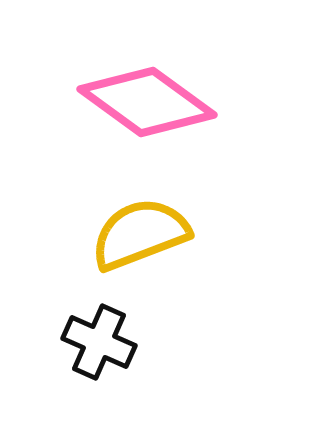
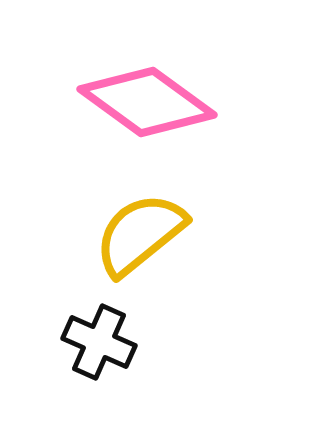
yellow semicircle: rotated 18 degrees counterclockwise
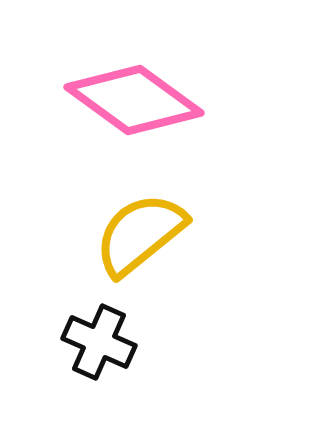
pink diamond: moved 13 px left, 2 px up
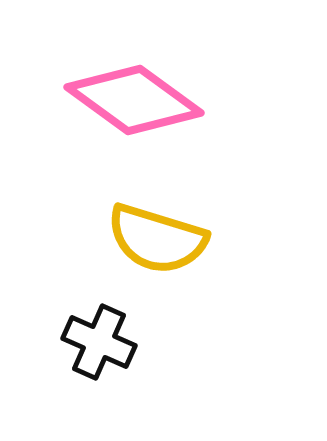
yellow semicircle: moved 17 px right, 5 px down; rotated 124 degrees counterclockwise
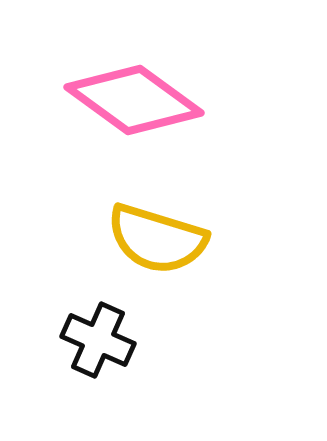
black cross: moved 1 px left, 2 px up
